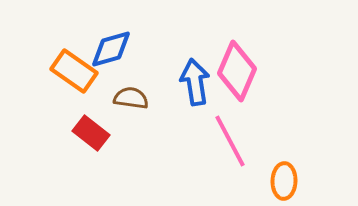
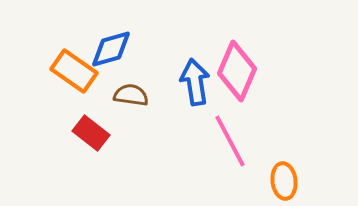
brown semicircle: moved 3 px up
orange ellipse: rotated 9 degrees counterclockwise
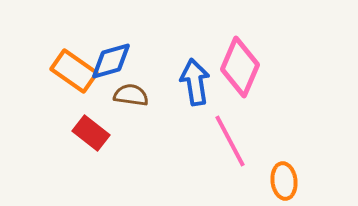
blue diamond: moved 12 px down
pink diamond: moved 3 px right, 4 px up
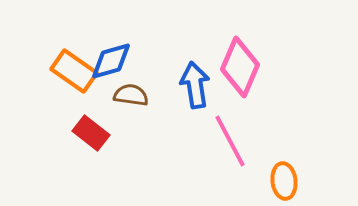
blue arrow: moved 3 px down
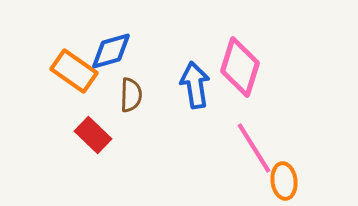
blue diamond: moved 10 px up
pink diamond: rotated 6 degrees counterclockwise
brown semicircle: rotated 84 degrees clockwise
red rectangle: moved 2 px right, 2 px down; rotated 6 degrees clockwise
pink line: moved 24 px right, 7 px down; rotated 4 degrees counterclockwise
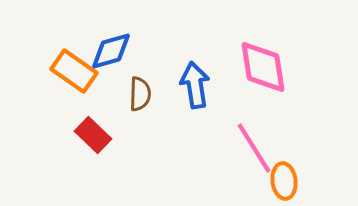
pink diamond: moved 23 px right; rotated 26 degrees counterclockwise
brown semicircle: moved 9 px right, 1 px up
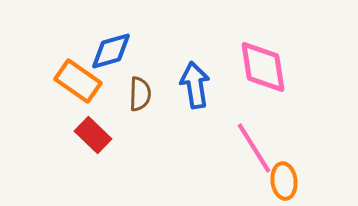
orange rectangle: moved 4 px right, 10 px down
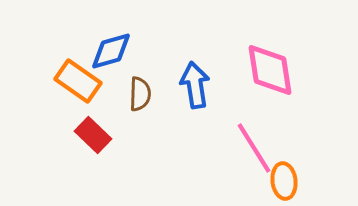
pink diamond: moved 7 px right, 3 px down
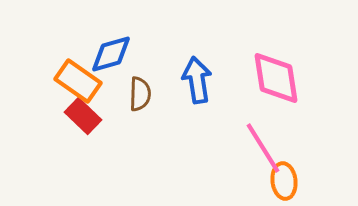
blue diamond: moved 3 px down
pink diamond: moved 6 px right, 8 px down
blue arrow: moved 2 px right, 5 px up
red rectangle: moved 10 px left, 19 px up
pink line: moved 9 px right
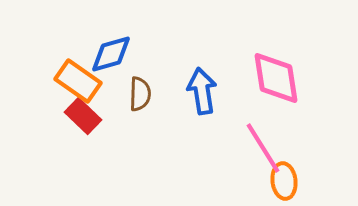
blue arrow: moved 5 px right, 11 px down
